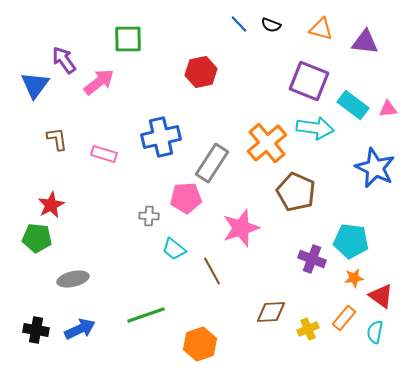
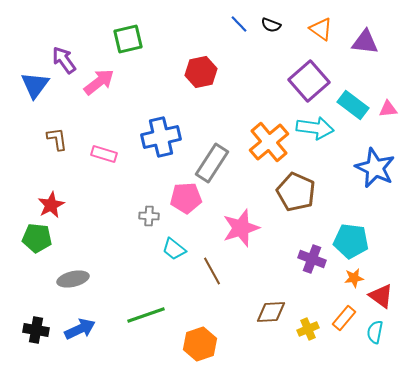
orange triangle: rotated 20 degrees clockwise
green square: rotated 12 degrees counterclockwise
purple square: rotated 27 degrees clockwise
orange cross: moved 2 px right, 1 px up
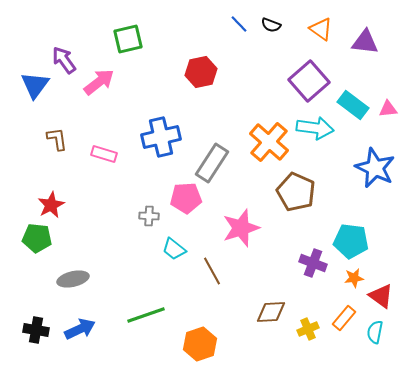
orange cross: rotated 9 degrees counterclockwise
purple cross: moved 1 px right, 4 px down
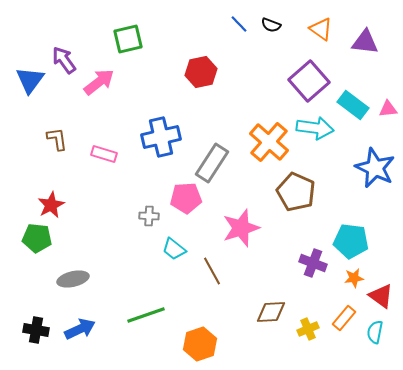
blue triangle: moved 5 px left, 5 px up
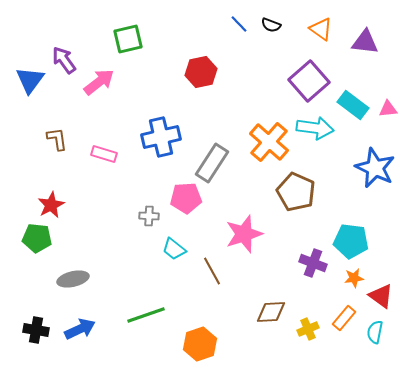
pink star: moved 3 px right, 6 px down
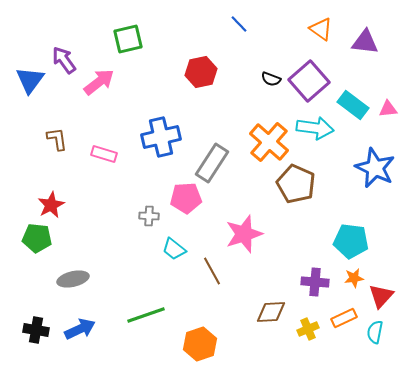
black semicircle: moved 54 px down
brown pentagon: moved 8 px up
purple cross: moved 2 px right, 19 px down; rotated 16 degrees counterclockwise
red triangle: rotated 36 degrees clockwise
orange rectangle: rotated 25 degrees clockwise
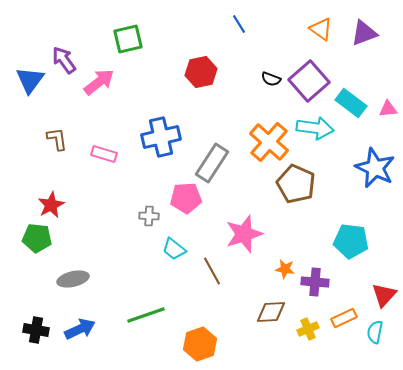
blue line: rotated 12 degrees clockwise
purple triangle: moved 1 px left, 9 px up; rotated 28 degrees counterclockwise
cyan rectangle: moved 2 px left, 2 px up
orange star: moved 69 px left, 9 px up; rotated 18 degrees clockwise
red triangle: moved 3 px right, 1 px up
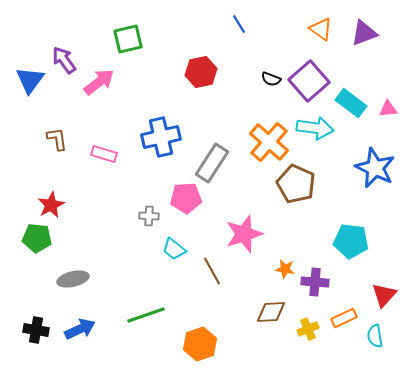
cyan semicircle: moved 4 px down; rotated 20 degrees counterclockwise
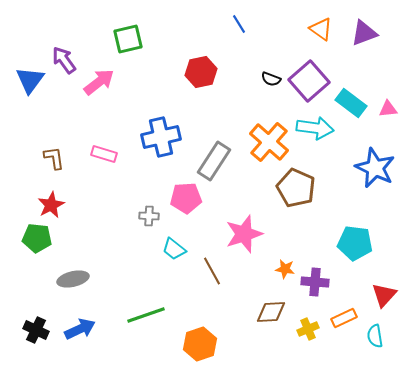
brown L-shape: moved 3 px left, 19 px down
gray rectangle: moved 2 px right, 2 px up
brown pentagon: moved 4 px down
cyan pentagon: moved 4 px right, 2 px down
black cross: rotated 15 degrees clockwise
